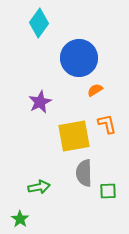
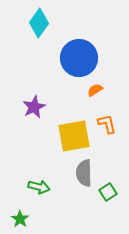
purple star: moved 6 px left, 5 px down
green arrow: rotated 25 degrees clockwise
green square: moved 1 px down; rotated 30 degrees counterclockwise
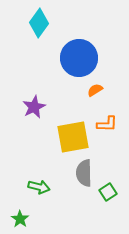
orange L-shape: rotated 105 degrees clockwise
yellow square: moved 1 px left, 1 px down
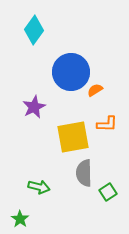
cyan diamond: moved 5 px left, 7 px down
blue circle: moved 8 px left, 14 px down
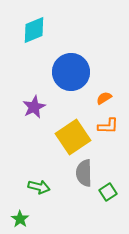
cyan diamond: rotated 32 degrees clockwise
orange semicircle: moved 9 px right, 8 px down
orange L-shape: moved 1 px right, 2 px down
yellow square: rotated 24 degrees counterclockwise
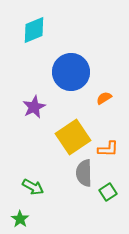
orange L-shape: moved 23 px down
green arrow: moved 6 px left; rotated 15 degrees clockwise
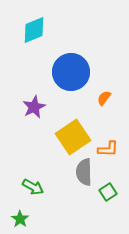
orange semicircle: rotated 21 degrees counterclockwise
gray semicircle: moved 1 px up
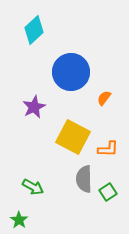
cyan diamond: rotated 20 degrees counterclockwise
yellow square: rotated 28 degrees counterclockwise
gray semicircle: moved 7 px down
green star: moved 1 px left, 1 px down
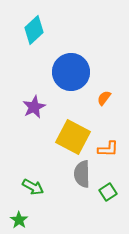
gray semicircle: moved 2 px left, 5 px up
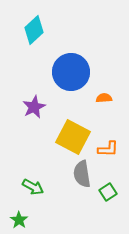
orange semicircle: rotated 49 degrees clockwise
gray semicircle: rotated 8 degrees counterclockwise
